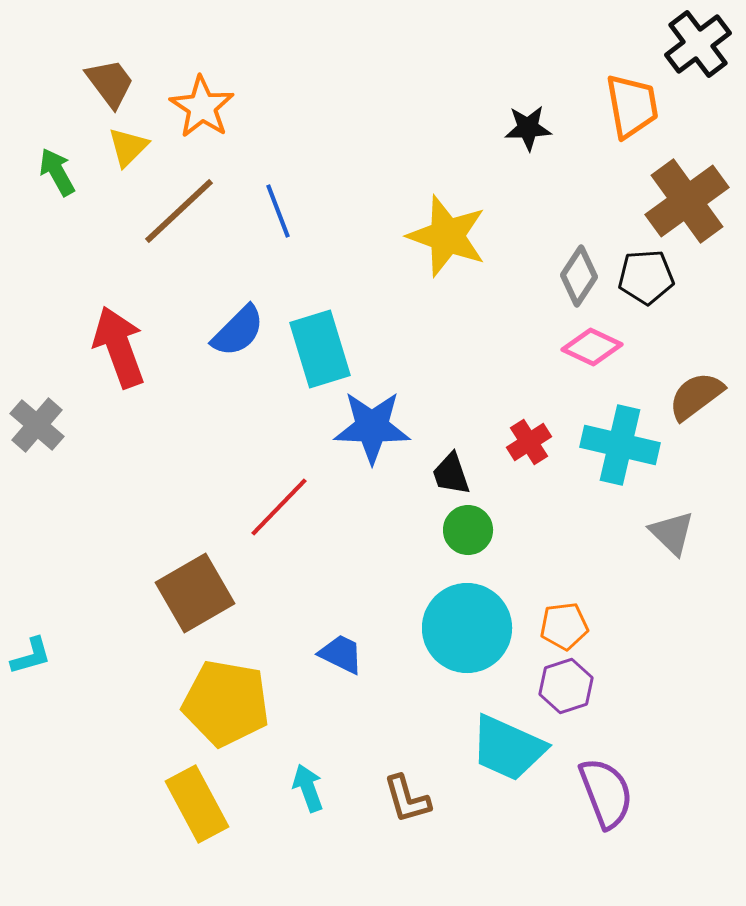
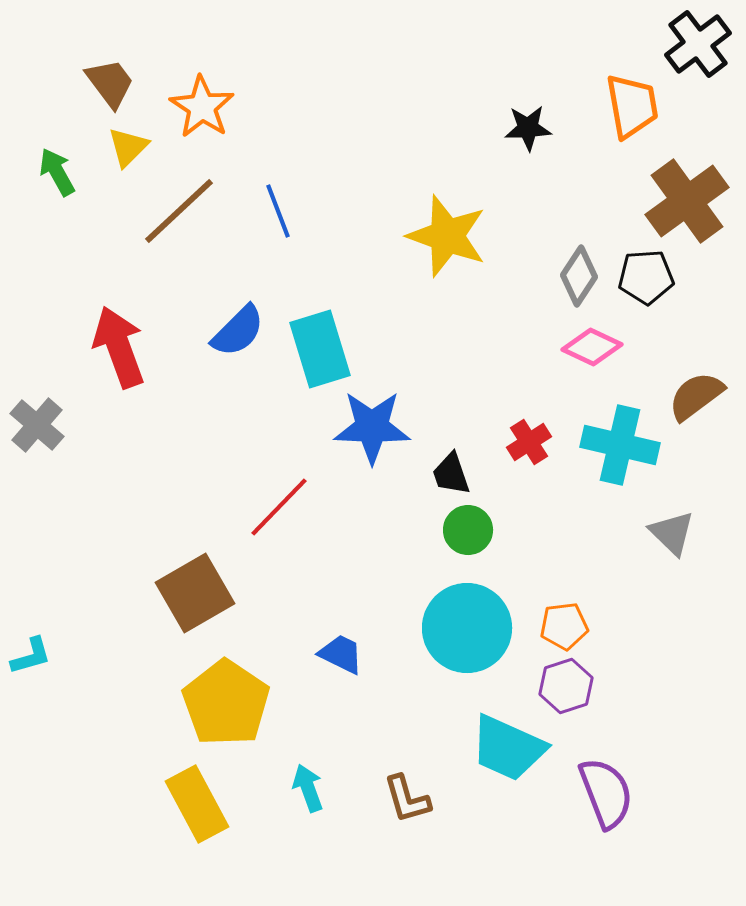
yellow pentagon: rotated 24 degrees clockwise
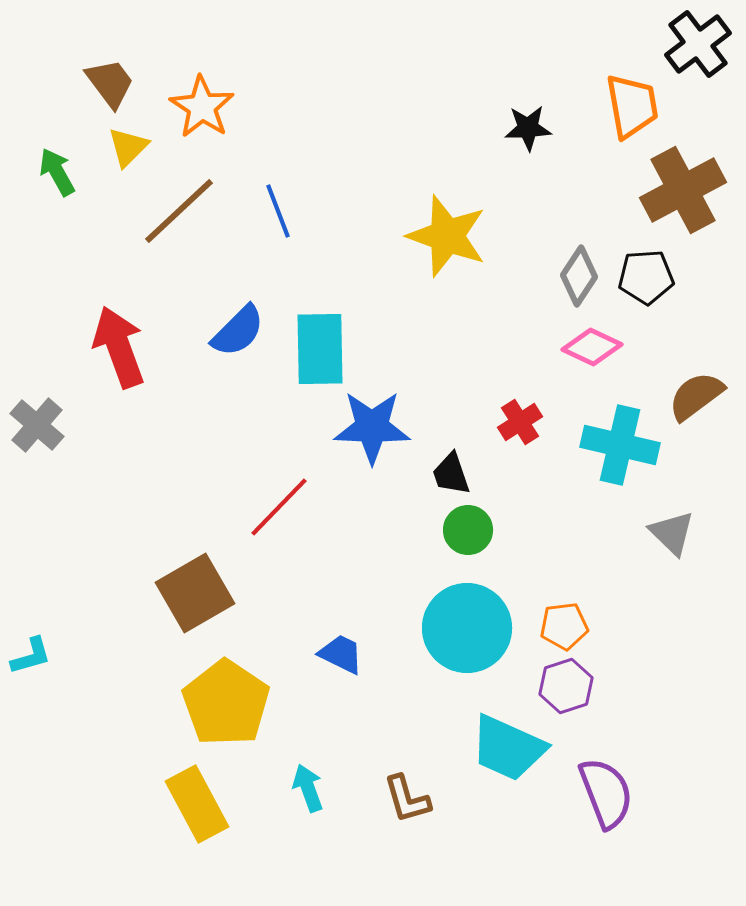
brown cross: moved 4 px left, 11 px up; rotated 8 degrees clockwise
cyan rectangle: rotated 16 degrees clockwise
red cross: moved 9 px left, 20 px up
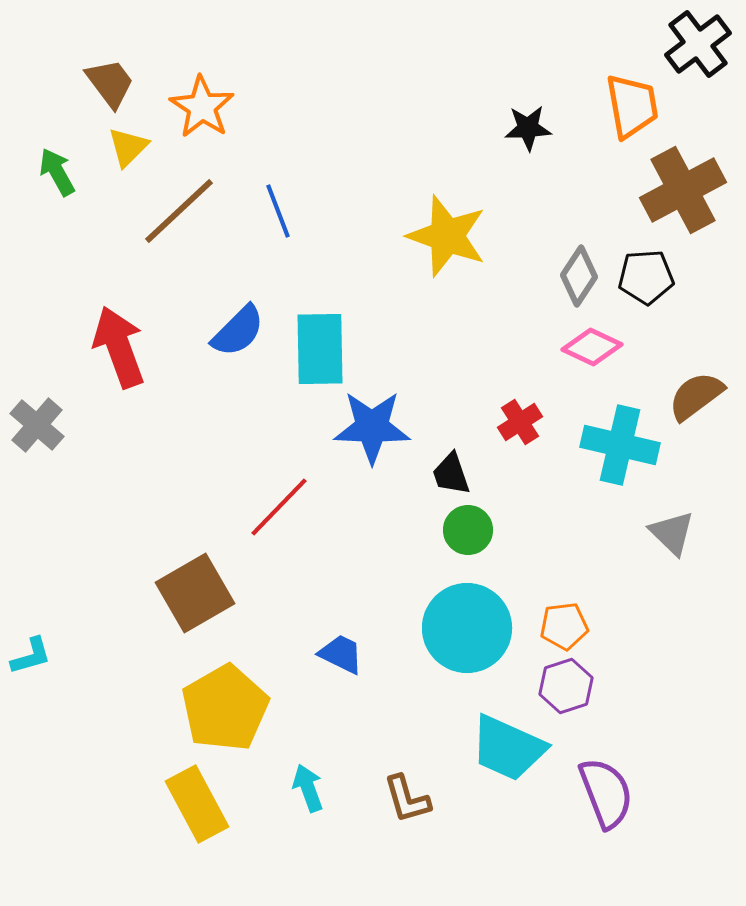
yellow pentagon: moved 1 px left, 5 px down; rotated 8 degrees clockwise
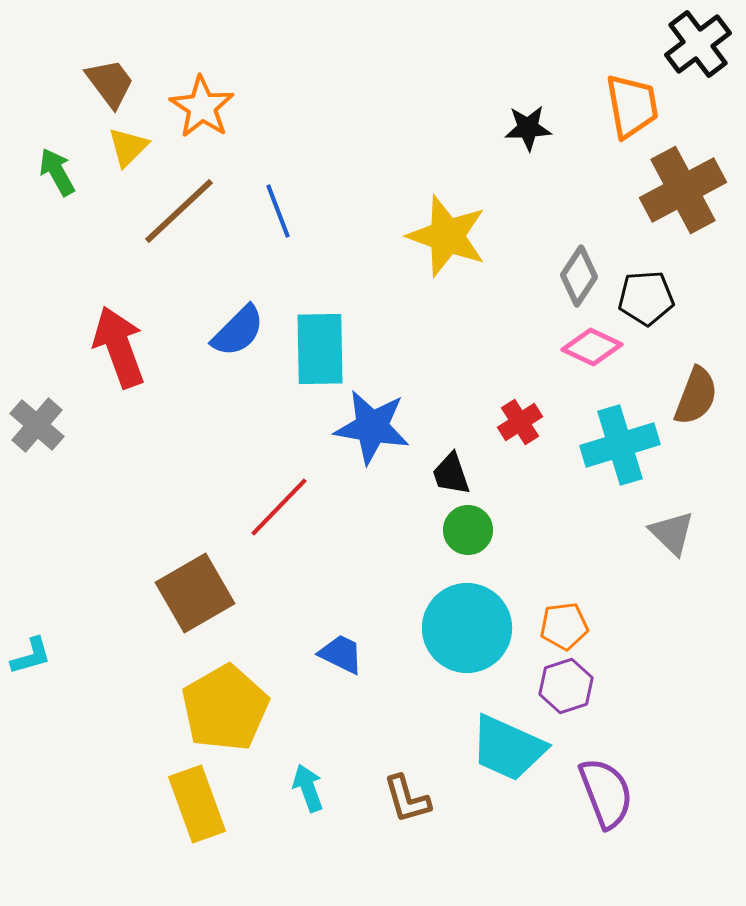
black pentagon: moved 21 px down
brown semicircle: rotated 148 degrees clockwise
blue star: rotated 8 degrees clockwise
cyan cross: rotated 30 degrees counterclockwise
yellow rectangle: rotated 8 degrees clockwise
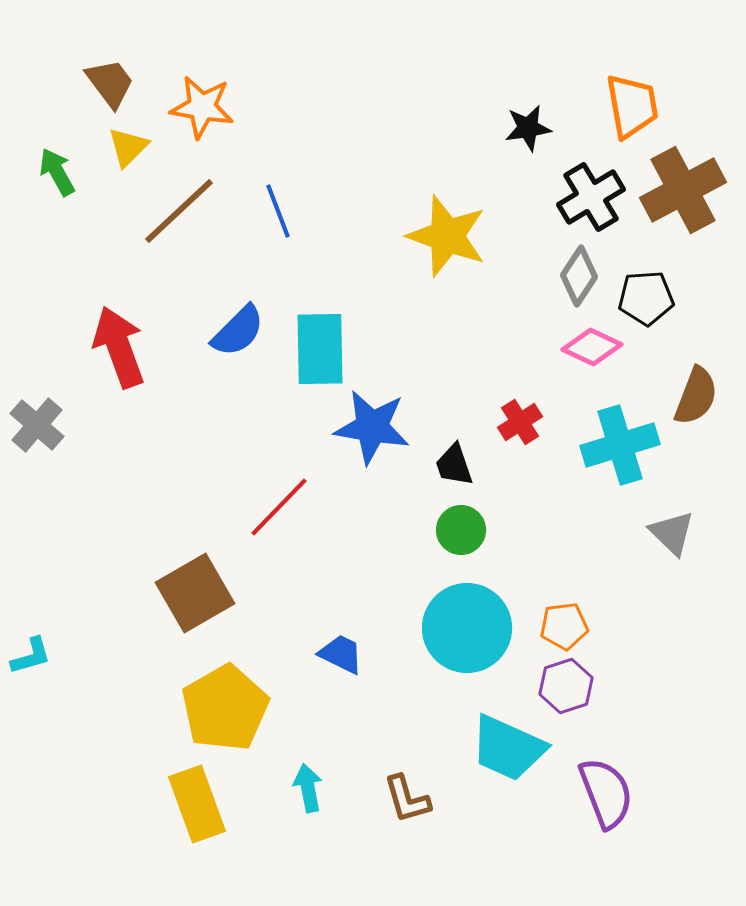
black cross: moved 107 px left, 153 px down; rotated 6 degrees clockwise
orange star: rotated 24 degrees counterclockwise
black star: rotated 6 degrees counterclockwise
black trapezoid: moved 3 px right, 9 px up
green circle: moved 7 px left
cyan arrow: rotated 9 degrees clockwise
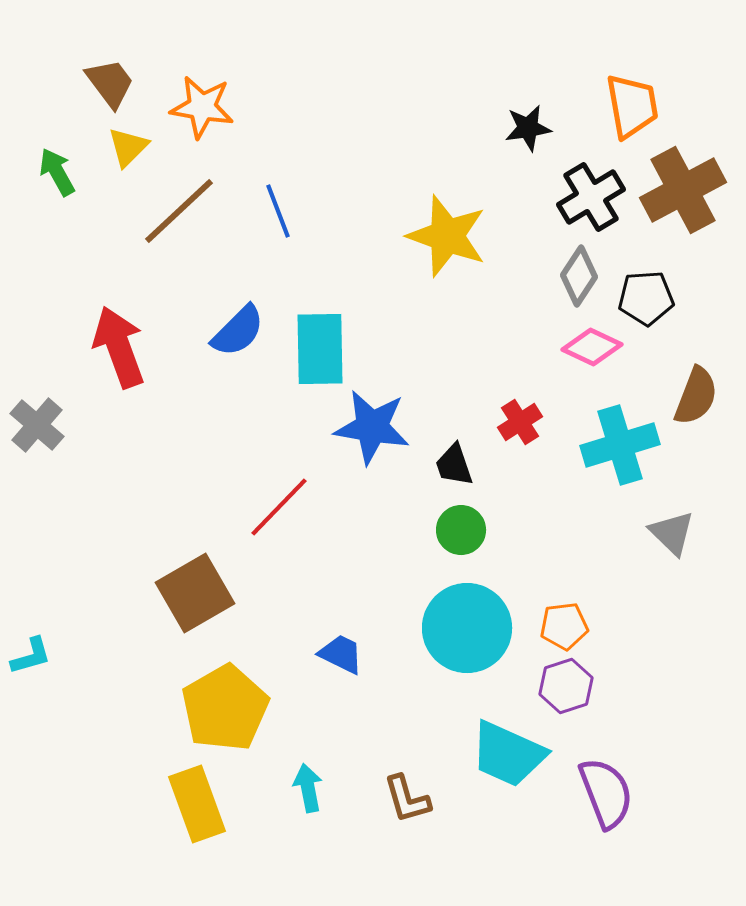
cyan trapezoid: moved 6 px down
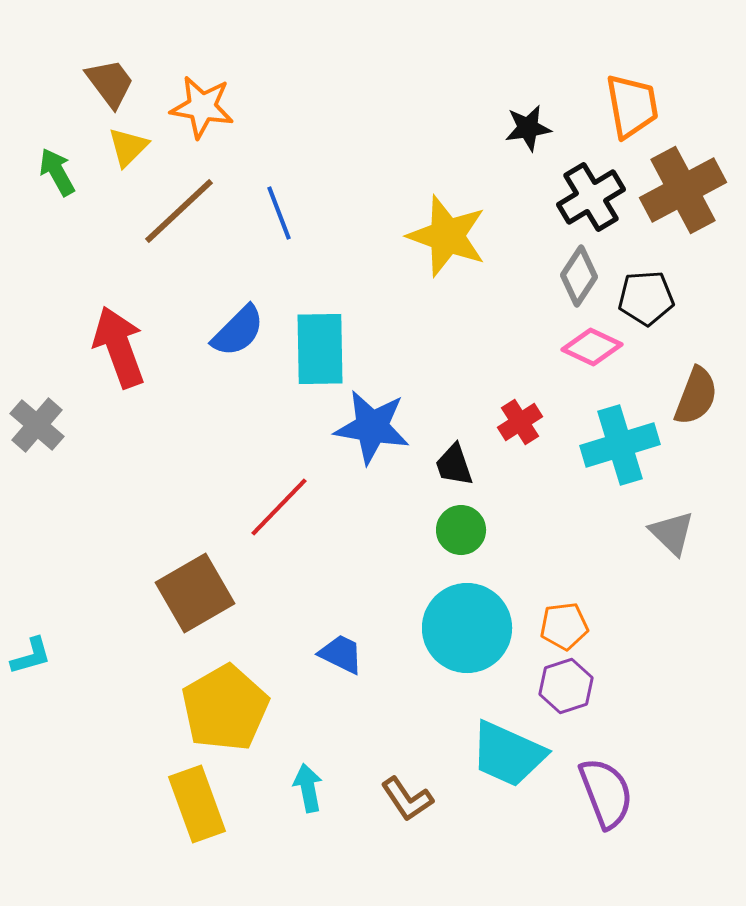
blue line: moved 1 px right, 2 px down
brown L-shape: rotated 18 degrees counterclockwise
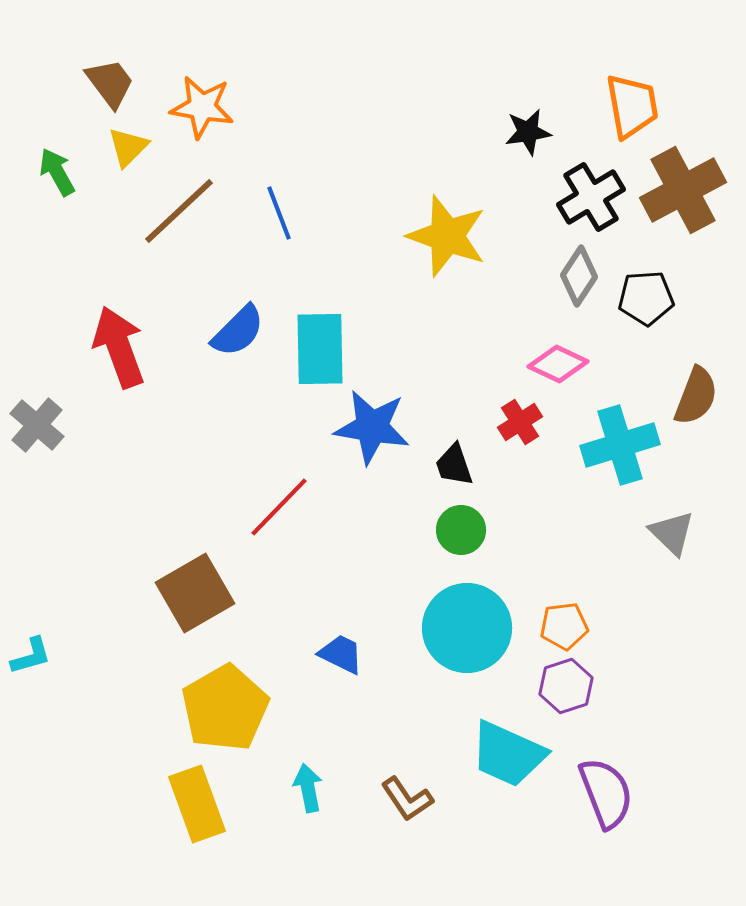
black star: moved 4 px down
pink diamond: moved 34 px left, 17 px down
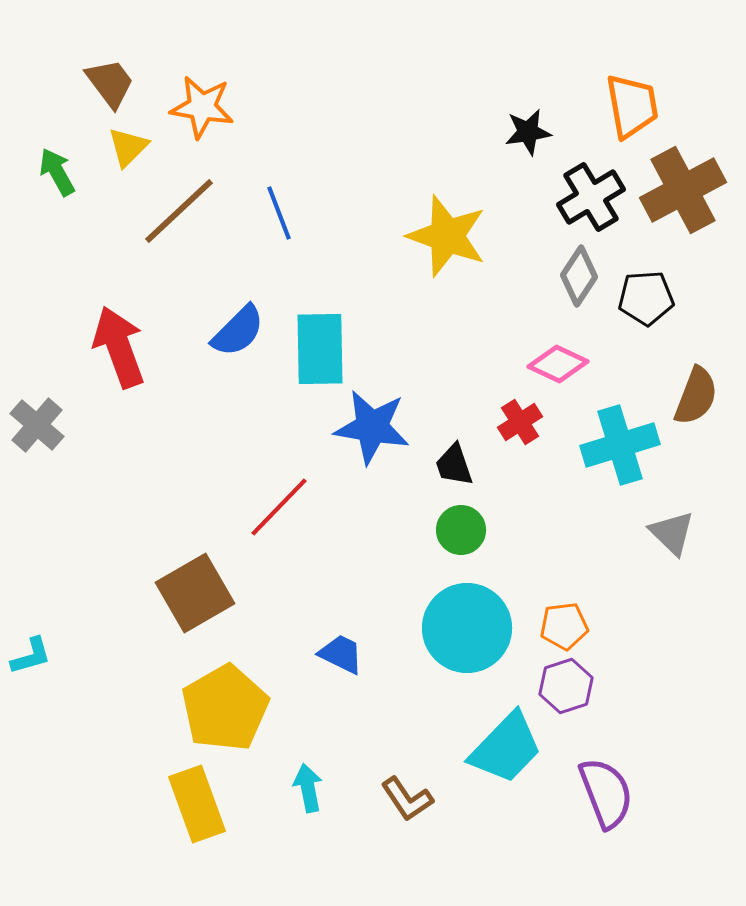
cyan trapezoid: moved 2 px left, 6 px up; rotated 70 degrees counterclockwise
